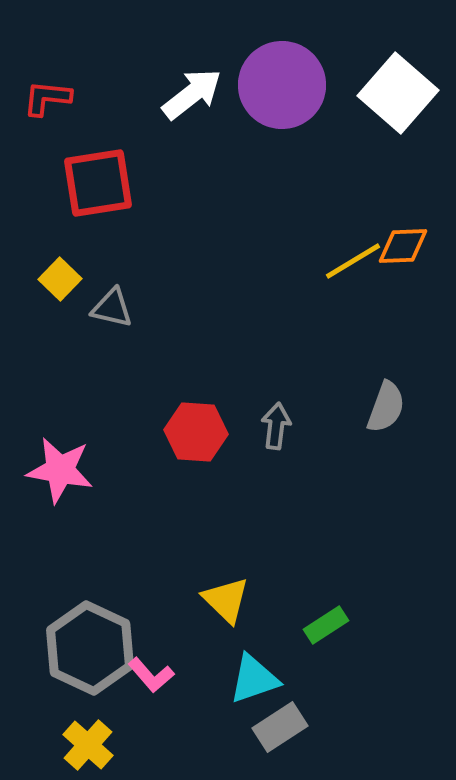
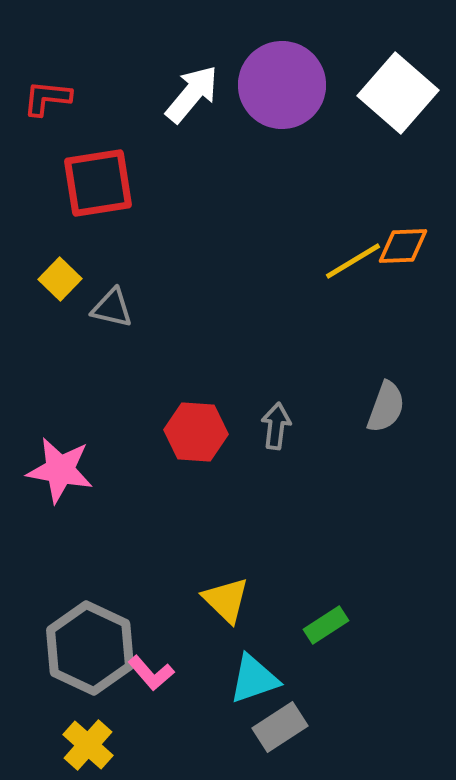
white arrow: rotated 12 degrees counterclockwise
pink L-shape: moved 2 px up
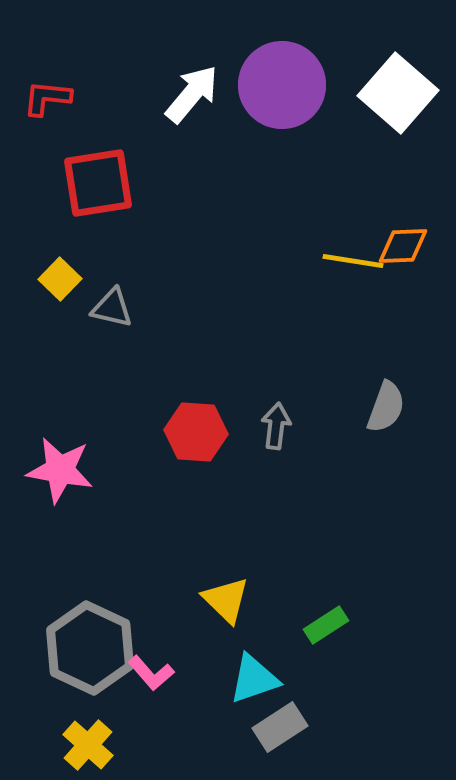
yellow line: rotated 40 degrees clockwise
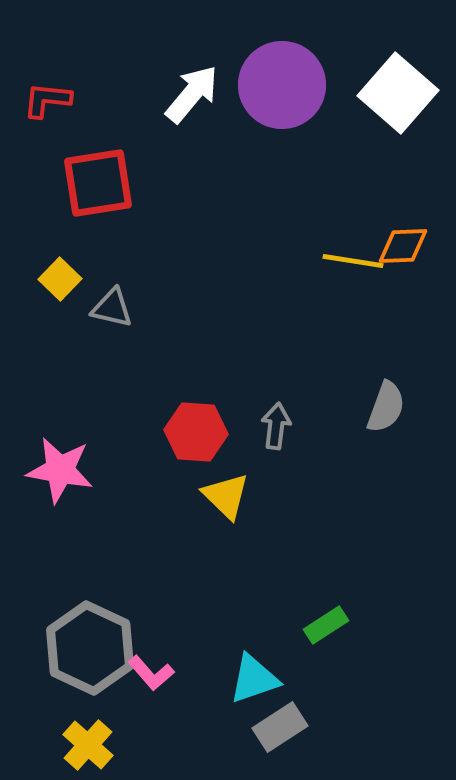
red L-shape: moved 2 px down
yellow triangle: moved 104 px up
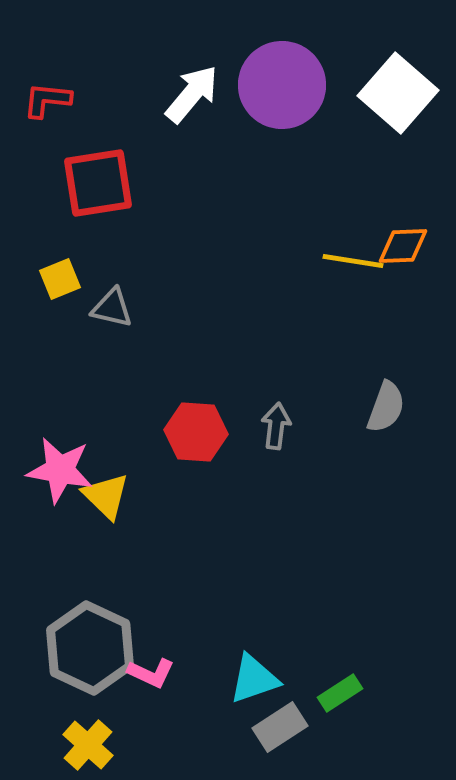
yellow square: rotated 24 degrees clockwise
yellow triangle: moved 120 px left
green rectangle: moved 14 px right, 68 px down
pink L-shape: rotated 24 degrees counterclockwise
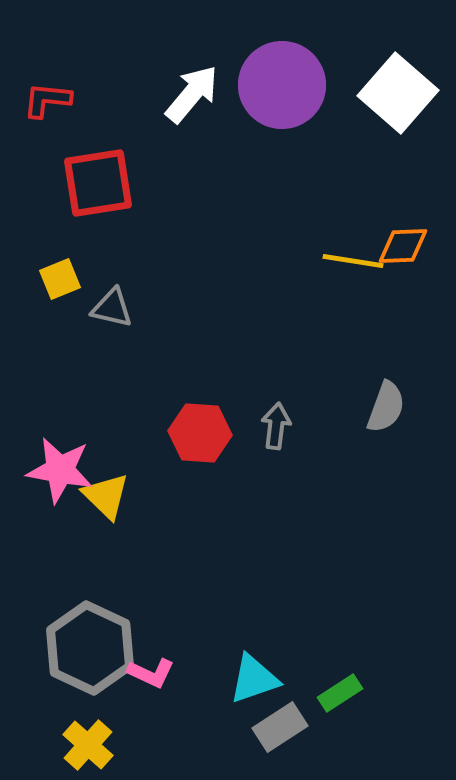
red hexagon: moved 4 px right, 1 px down
